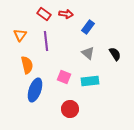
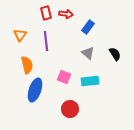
red rectangle: moved 2 px right, 1 px up; rotated 40 degrees clockwise
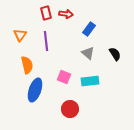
blue rectangle: moved 1 px right, 2 px down
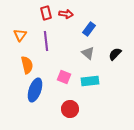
black semicircle: rotated 104 degrees counterclockwise
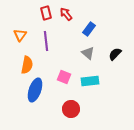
red arrow: rotated 136 degrees counterclockwise
orange semicircle: rotated 24 degrees clockwise
red circle: moved 1 px right
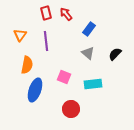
cyan rectangle: moved 3 px right, 3 px down
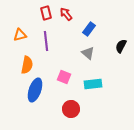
orange triangle: rotated 40 degrees clockwise
black semicircle: moved 6 px right, 8 px up; rotated 16 degrees counterclockwise
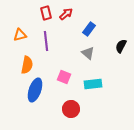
red arrow: rotated 88 degrees clockwise
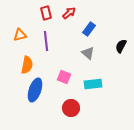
red arrow: moved 3 px right, 1 px up
red circle: moved 1 px up
